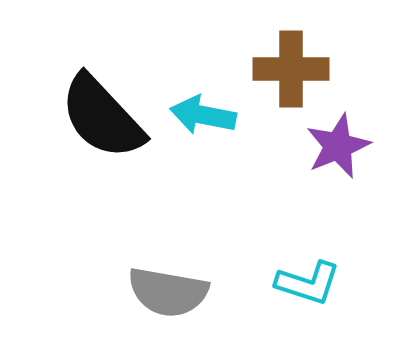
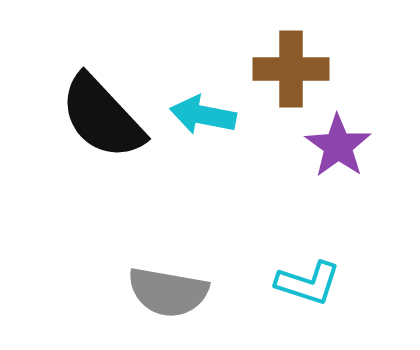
purple star: rotated 14 degrees counterclockwise
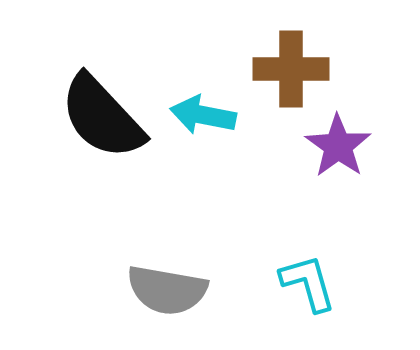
cyan L-shape: rotated 124 degrees counterclockwise
gray semicircle: moved 1 px left, 2 px up
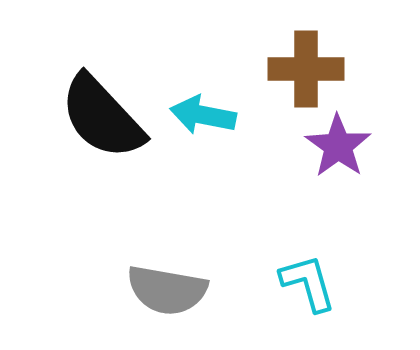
brown cross: moved 15 px right
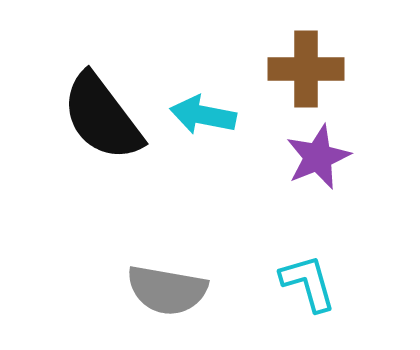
black semicircle: rotated 6 degrees clockwise
purple star: moved 20 px left, 11 px down; rotated 14 degrees clockwise
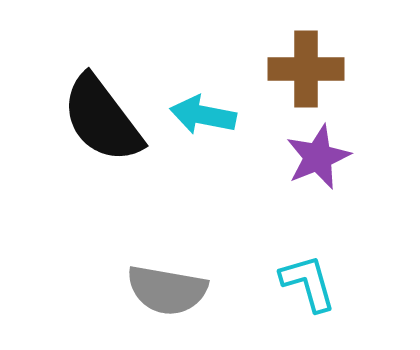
black semicircle: moved 2 px down
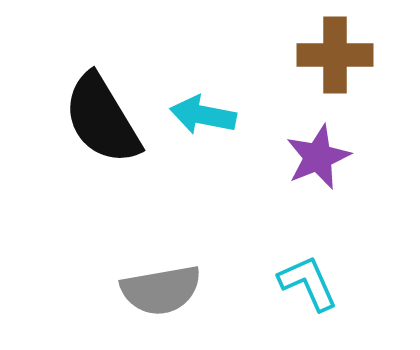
brown cross: moved 29 px right, 14 px up
black semicircle: rotated 6 degrees clockwise
cyan L-shape: rotated 8 degrees counterclockwise
gray semicircle: moved 6 px left; rotated 20 degrees counterclockwise
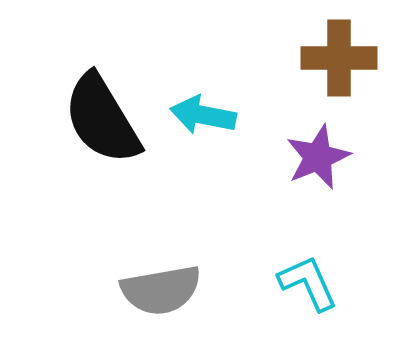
brown cross: moved 4 px right, 3 px down
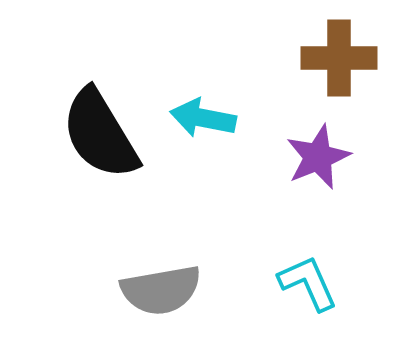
cyan arrow: moved 3 px down
black semicircle: moved 2 px left, 15 px down
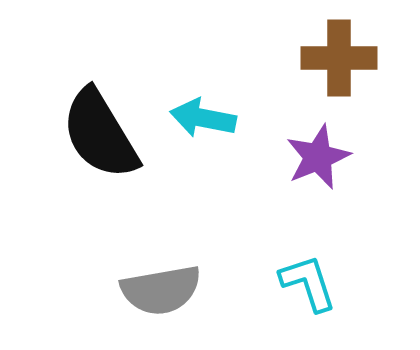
cyan L-shape: rotated 6 degrees clockwise
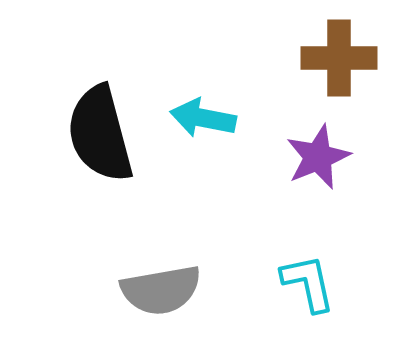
black semicircle: rotated 16 degrees clockwise
cyan L-shape: rotated 6 degrees clockwise
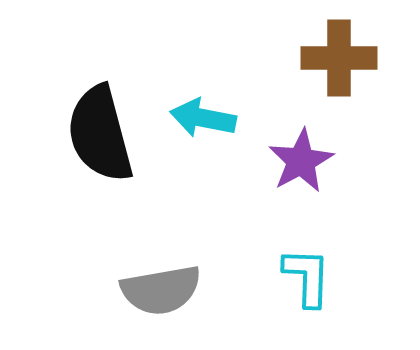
purple star: moved 17 px left, 4 px down; rotated 6 degrees counterclockwise
cyan L-shape: moved 1 px left, 6 px up; rotated 14 degrees clockwise
